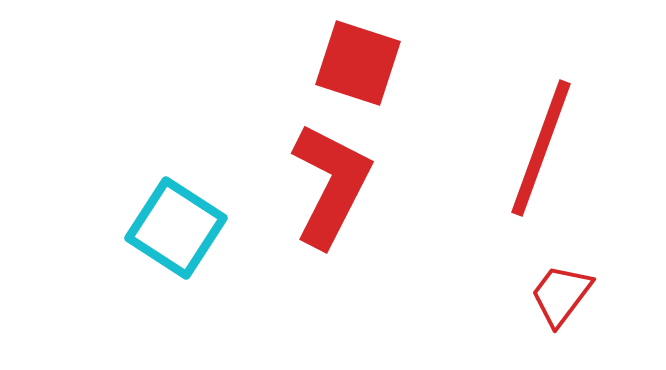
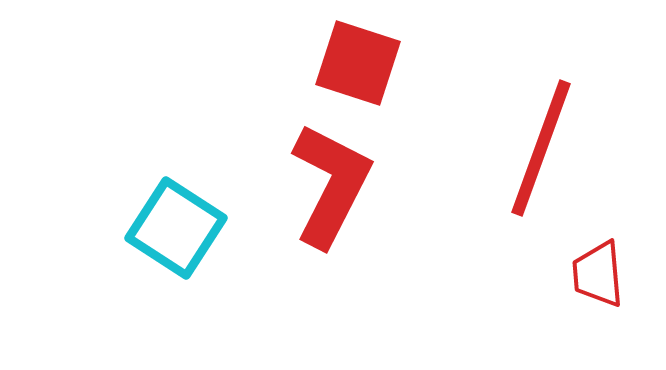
red trapezoid: moved 37 px right, 21 px up; rotated 42 degrees counterclockwise
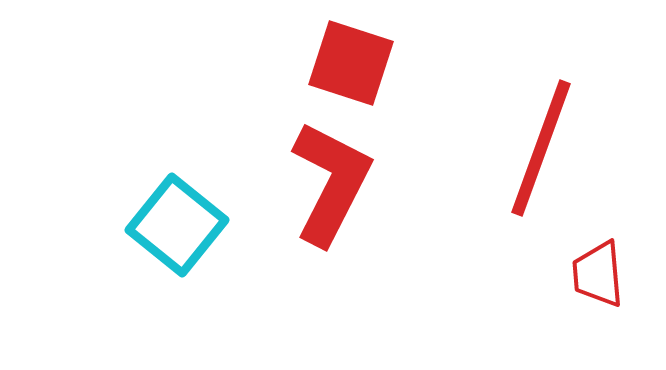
red square: moved 7 px left
red L-shape: moved 2 px up
cyan square: moved 1 px right, 3 px up; rotated 6 degrees clockwise
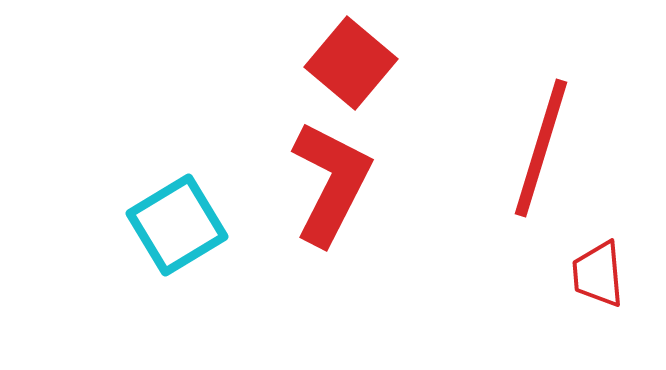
red square: rotated 22 degrees clockwise
red line: rotated 3 degrees counterclockwise
cyan square: rotated 20 degrees clockwise
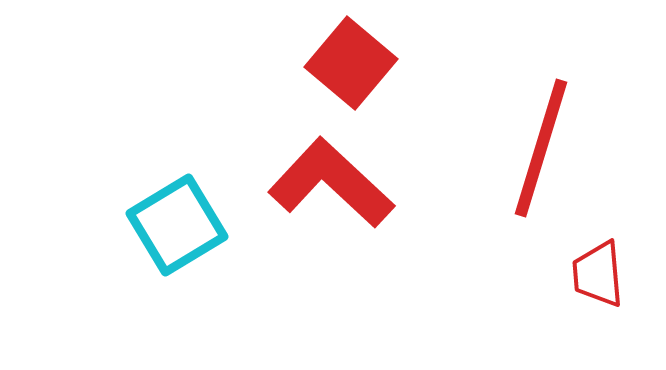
red L-shape: rotated 74 degrees counterclockwise
